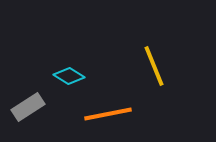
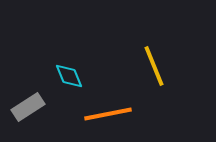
cyan diamond: rotated 36 degrees clockwise
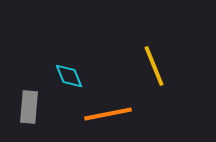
gray rectangle: moved 1 px right; rotated 52 degrees counterclockwise
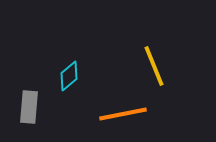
cyan diamond: rotated 72 degrees clockwise
orange line: moved 15 px right
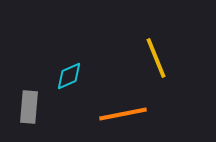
yellow line: moved 2 px right, 8 px up
cyan diamond: rotated 16 degrees clockwise
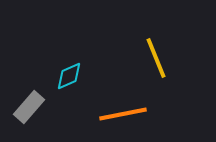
gray rectangle: rotated 36 degrees clockwise
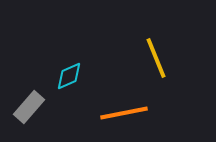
orange line: moved 1 px right, 1 px up
